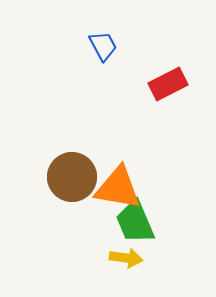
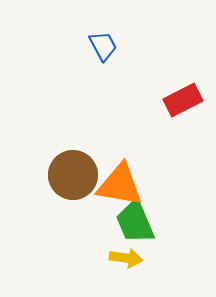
red rectangle: moved 15 px right, 16 px down
brown circle: moved 1 px right, 2 px up
orange triangle: moved 2 px right, 3 px up
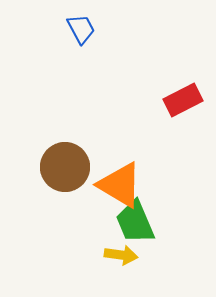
blue trapezoid: moved 22 px left, 17 px up
brown circle: moved 8 px left, 8 px up
orange triangle: rotated 21 degrees clockwise
yellow arrow: moved 5 px left, 3 px up
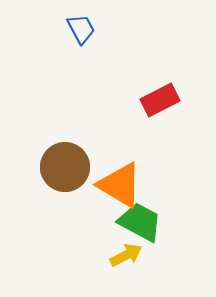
red rectangle: moved 23 px left
green trapezoid: moved 5 px right; rotated 141 degrees clockwise
yellow arrow: moved 5 px right; rotated 36 degrees counterclockwise
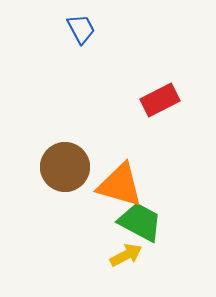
orange triangle: rotated 15 degrees counterclockwise
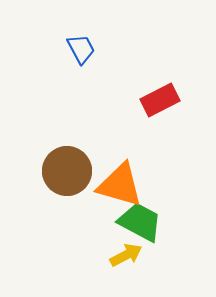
blue trapezoid: moved 20 px down
brown circle: moved 2 px right, 4 px down
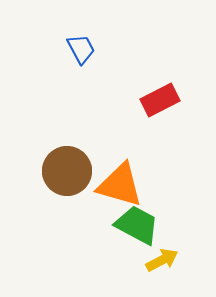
green trapezoid: moved 3 px left, 3 px down
yellow arrow: moved 36 px right, 5 px down
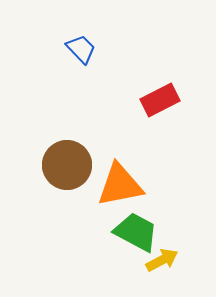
blue trapezoid: rotated 16 degrees counterclockwise
brown circle: moved 6 px up
orange triangle: rotated 27 degrees counterclockwise
green trapezoid: moved 1 px left, 7 px down
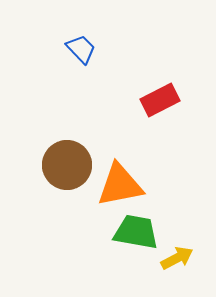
green trapezoid: rotated 18 degrees counterclockwise
yellow arrow: moved 15 px right, 2 px up
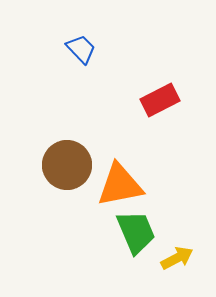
green trapezoid: rotated 57 degrees clockwise
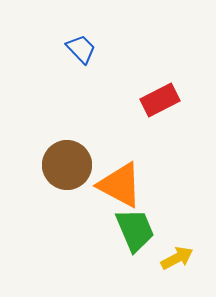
orange triangle: rotated 39 degrees clockwise
green trapezoid: moved 1 px left, 2 px up
